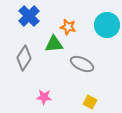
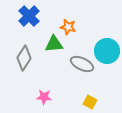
cyan circle: moved 26 px down
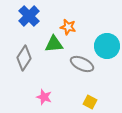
cyan circle: moved 5 px up
pink star: rotated 14 degrees clockwise
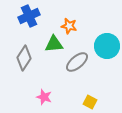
blue cross: rotated 20 degrees clockwise
orange star: moved 1 px right, 1 px up
gray ellipse: moved 5 px left, 2 px up; rotated 65 degrees counterclockwise
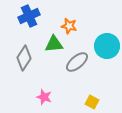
yellow square: moved 2 px right
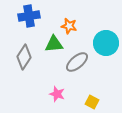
blue cross: rotated 15 degrees clockwise
cyan circle: moved 1 px left, 3 px up
gray diamond: moved 1 px up
pink star: moved 13 px right, 3 px up
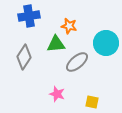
green triangle: moved 2 px right
yellow square: rotated 16 degrees counterclockwise
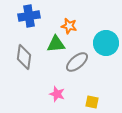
gray diamond: rotated 25 degrees counterclockwise
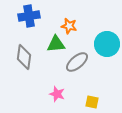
cyan circle: moved 1 px right, 1 px down
